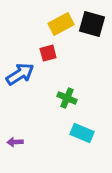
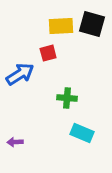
yellow rectangle: moved 2 px down; rotated 25 degrees clockwise
green cross: rotated 18 degrees counterclockwise
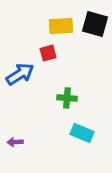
black square: moved 3 px right
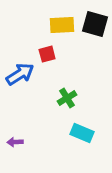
yellow rectangle: moved 1 px right, 1 px up
red square: moved 1 px left, 1 px down
green cross: rotated 36 degrees counterclockwise
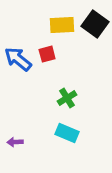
black square: rotated 20 degrees clockwise
blue arrow: moved 2 px left, 15 px up; rotated 108 degrees counterclockwise
cyan rectangle: moved 15 px left
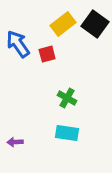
yellow rectangle: moved 1 px right, 1 px up; rotated 35 degrees counterclockwise
blue arrow: moved 15 px up; rotated 16 degrees clockwise
green cross: rotated 30 degrees counterclockwise
cyan rectangle: rotated 15 degrees counterclockwise
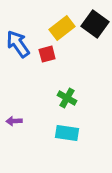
yellow rectangle: moved 1 px left, 4 px down
purple arrow: moved 1 px left, 21 px up
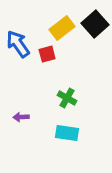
black square: rotated 12 degrees clockwise
purple arrow: moved 7 px right, 4 px up
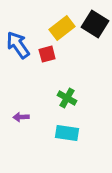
black square: rotated 16 degrees counterclockwise
blue arrow: moved 1 px down
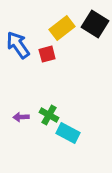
green cross: moved 18 px left, 17 px down
cyan rectangle: moved 1 px right; rotated 20 degrees clockwise
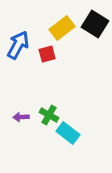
blue arrow: rotated 64 degrees clockwise
cyan rectangle: rotated 10 degrees clockwise
